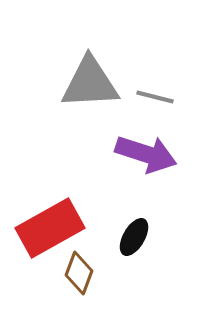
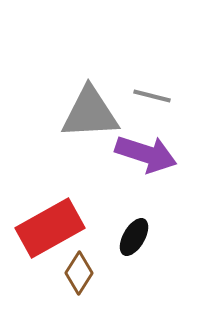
gray triangle: moved 30 px down
gray line: moved 3 px left, 1 px up
brown diamond: rotated 12 degrees clockwise
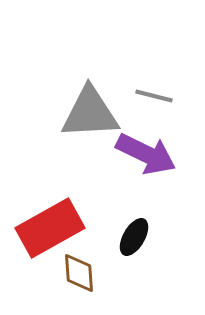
gray line: moved 2 px right
purple arrow: rotated 8 degrees clockwise
brown diamond: rotated 36 degrees counterclockwise
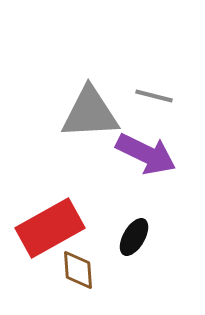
brown diamond: moved 1 px left, 3 px up
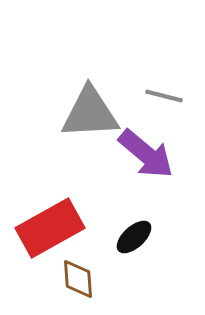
gray line: moved 10 px right
purple arrow: rotated 14 degrees clockwise
black ellipse: rotated 18 degrees clockwise
brown diamond: moved 9 px down
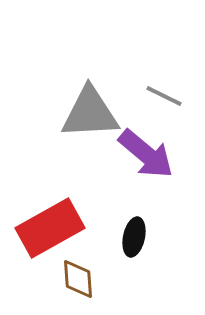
gray line: rotated 12 degrees clockwise
black ellipse: rotated 36 degrees counterclockwise
